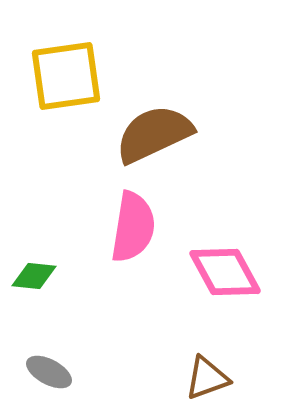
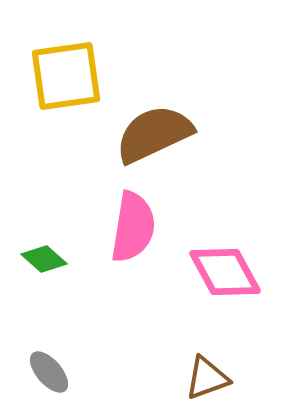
green diamond: moved 10 px right, 17 px up; rotated 36 degrees clockwise
gray ellipse: rotated 21 degrees clockwise
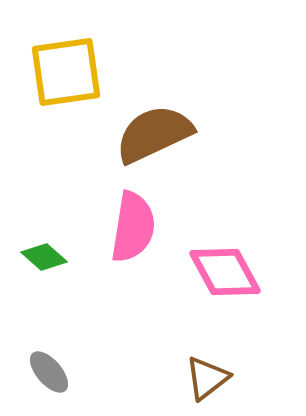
yellow square: moved 4 px up
green diamond: moved 2 px up
brown triangle: rotated 18 degrees counterclockwise
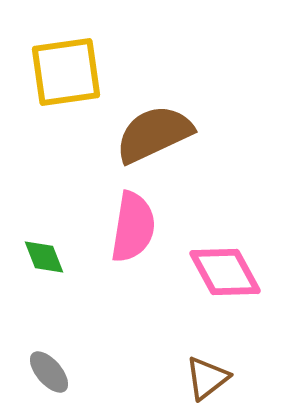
green diamond: rotated 27 degrees clockwise
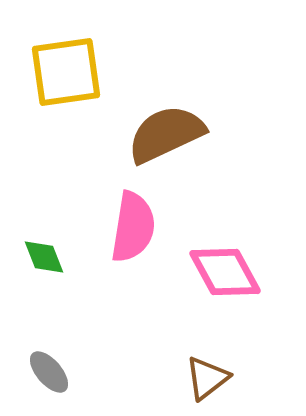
brown semicircle: moved 12 px right
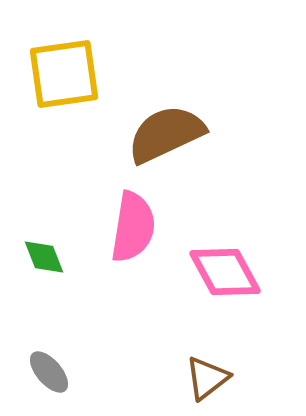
yellow square: moved 2 px left, 2 px down
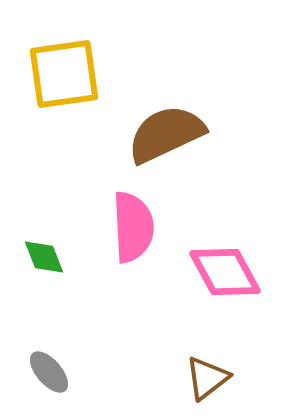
pink semicircle: rotated 12 degrees counterclockwise
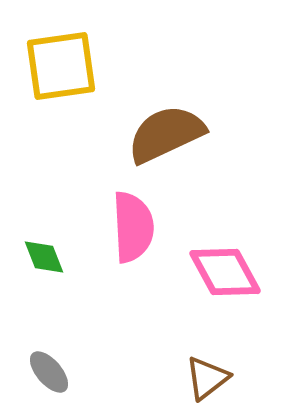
yellow square: moved 3 px left, 8 px up
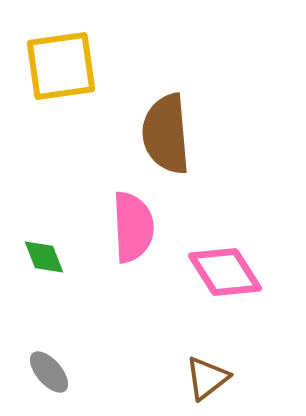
brown semicircle: rotated 70 degrees counterclockwise
pink diamond: rotated 4 degrees counterclockwise
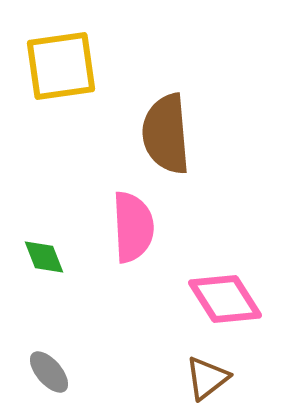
pink diamond: moved 27 px down
